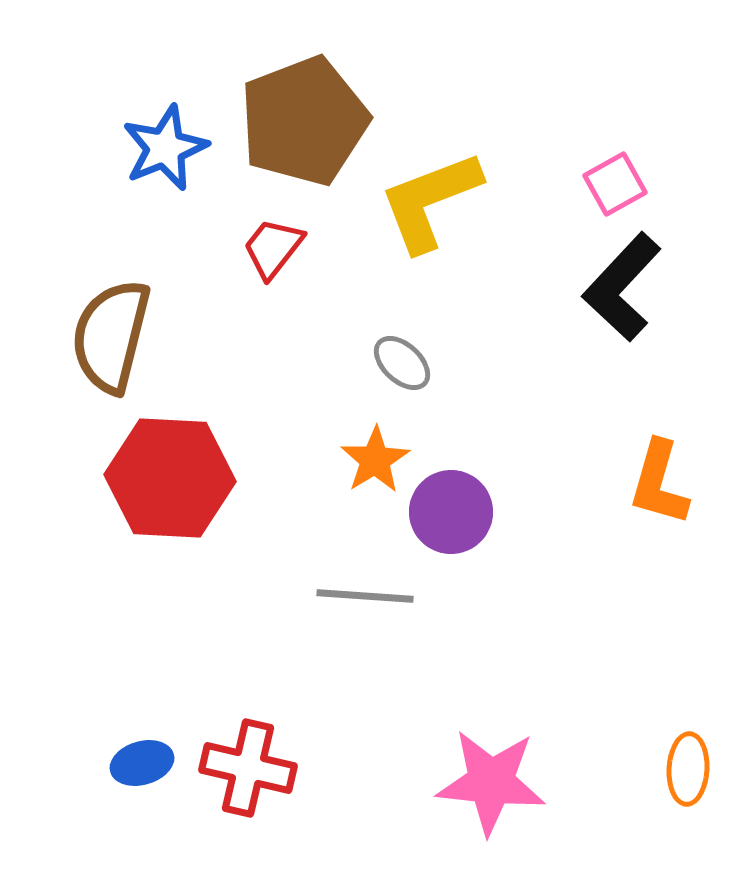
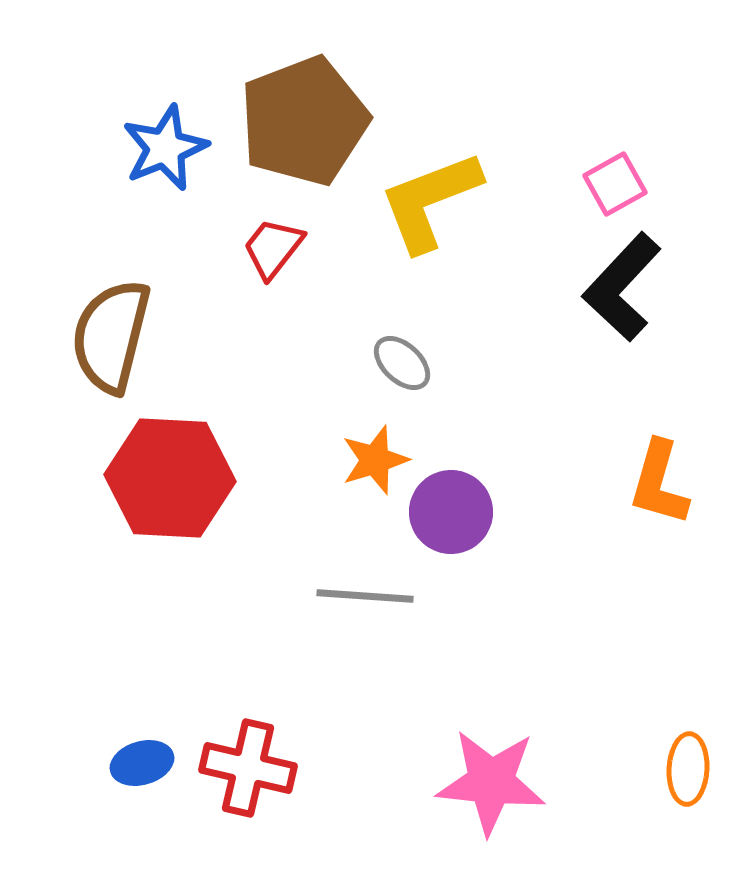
orange star: rotated 14 degrees clockwise
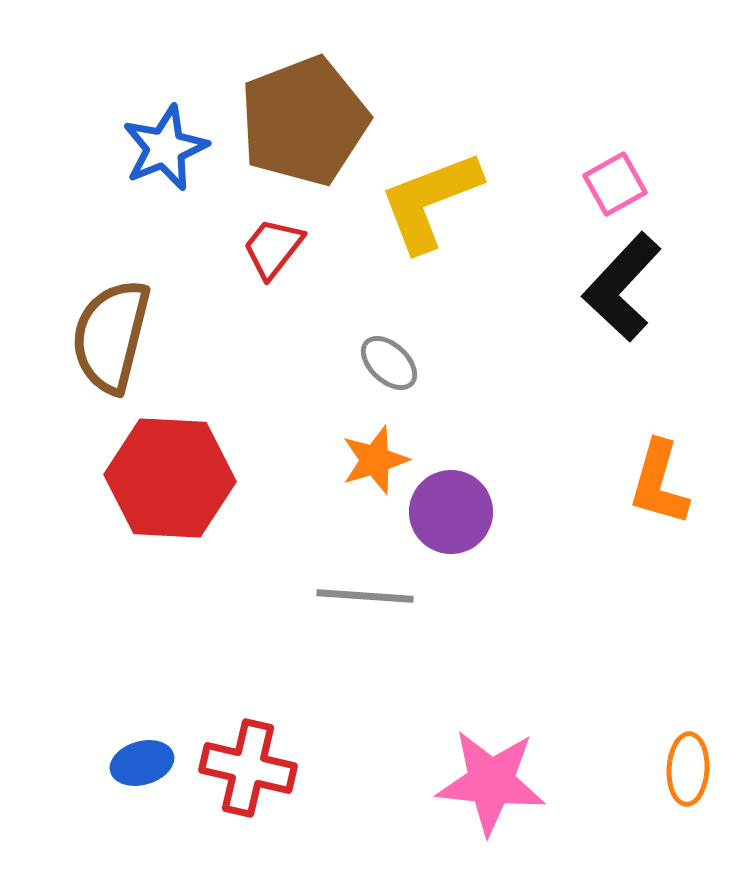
gray ellipse: moved 13 px left
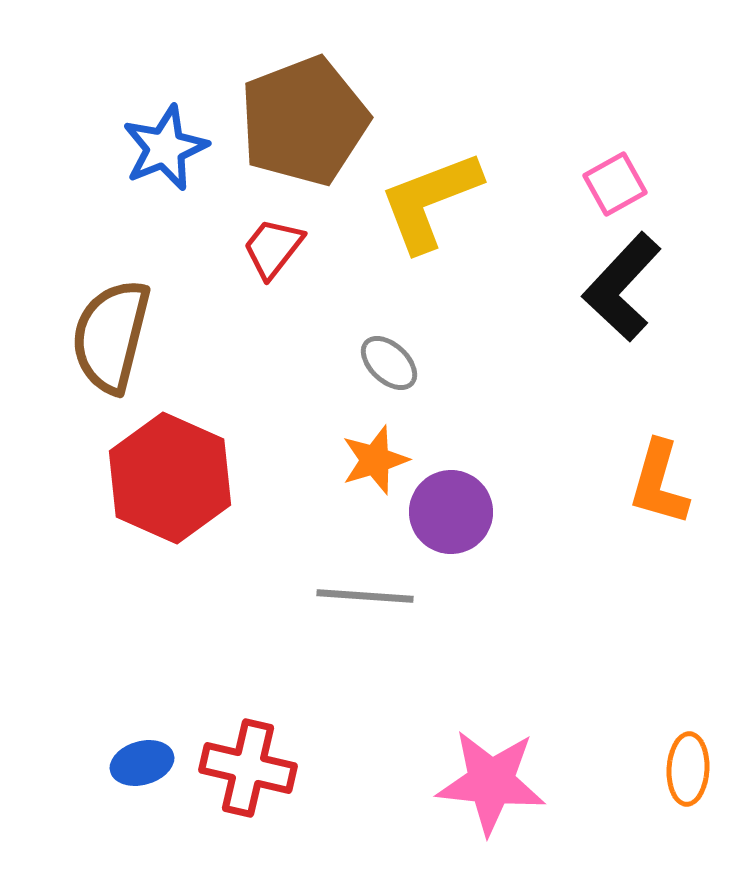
red hexagon: rotated 21 degrees clockwise
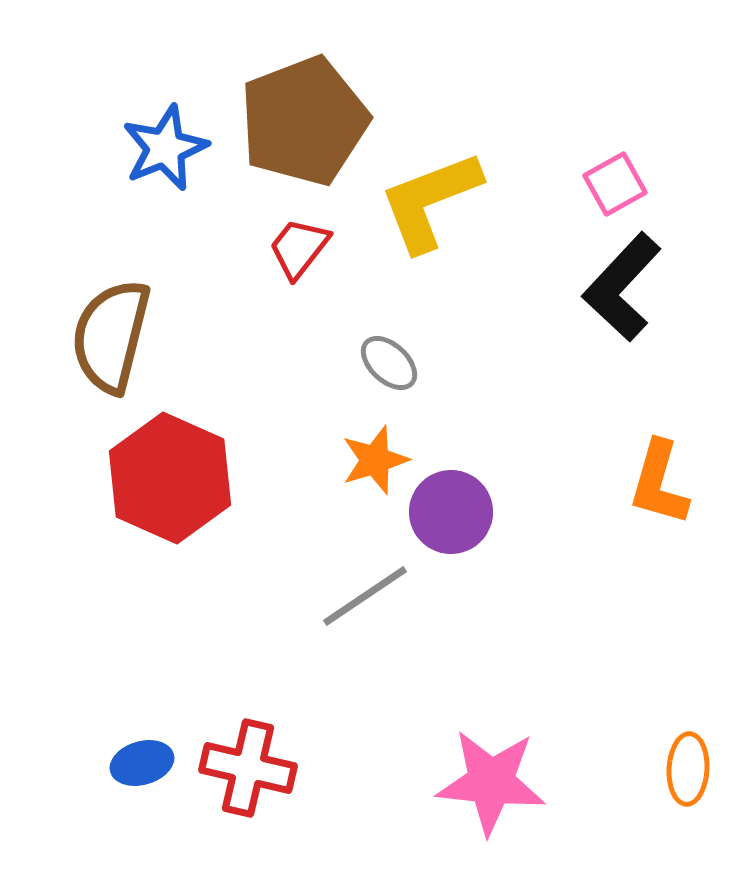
red trapezoid: moved 26 px right
gray line: rotated 38 degrees counterclockwise
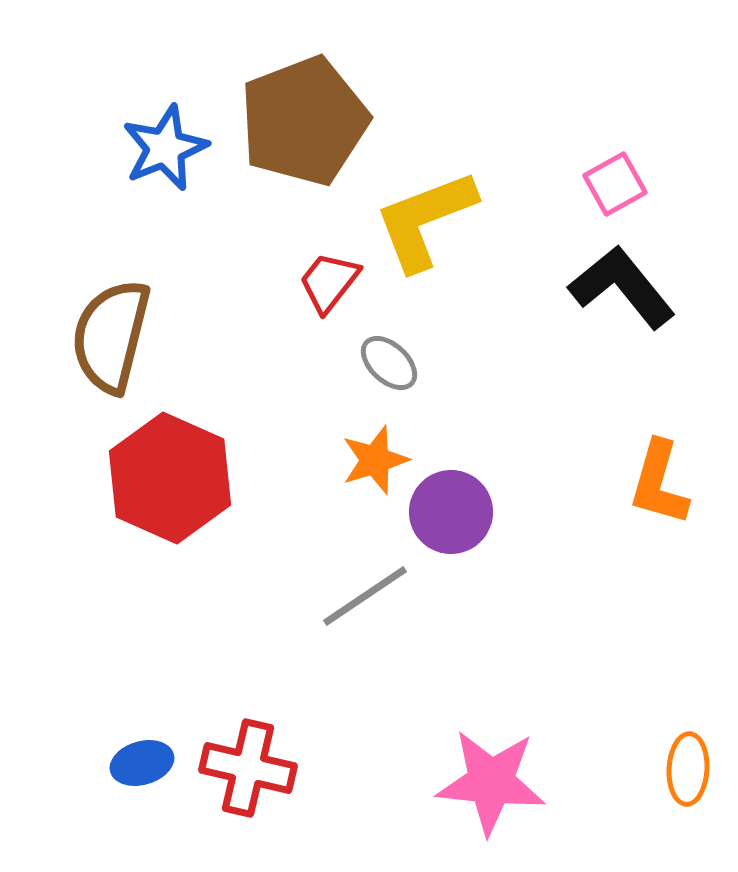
yellow L-shape: moved 5 px left, 19 px down
red trapezoid: moved 30 px right, 34 px down
black L-shape: rotated 98 degrees clockwise
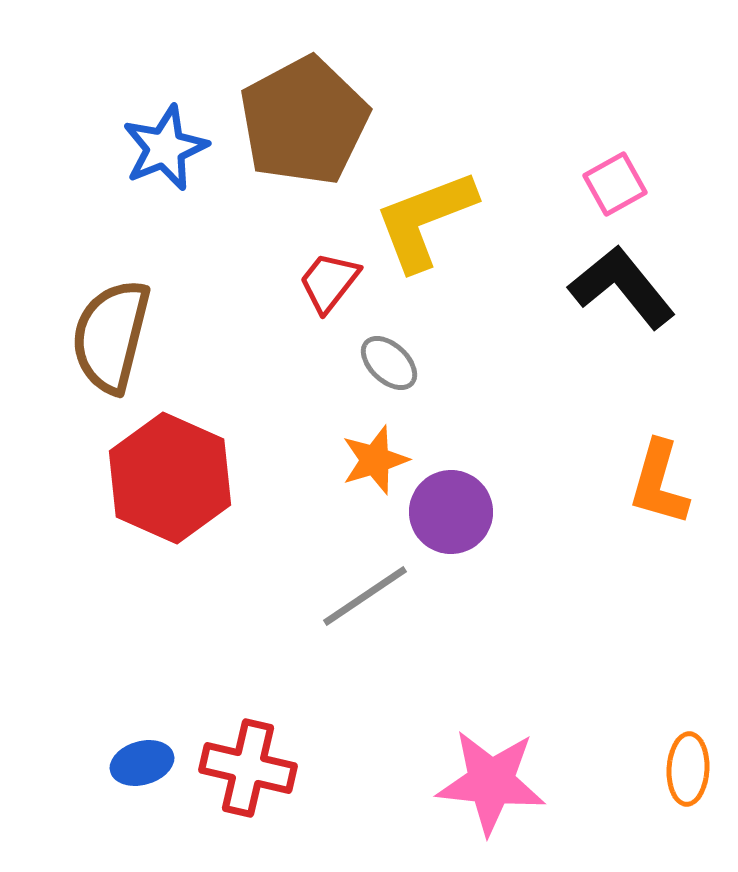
brown pentagon: rotated 7 degrees counterclockwise
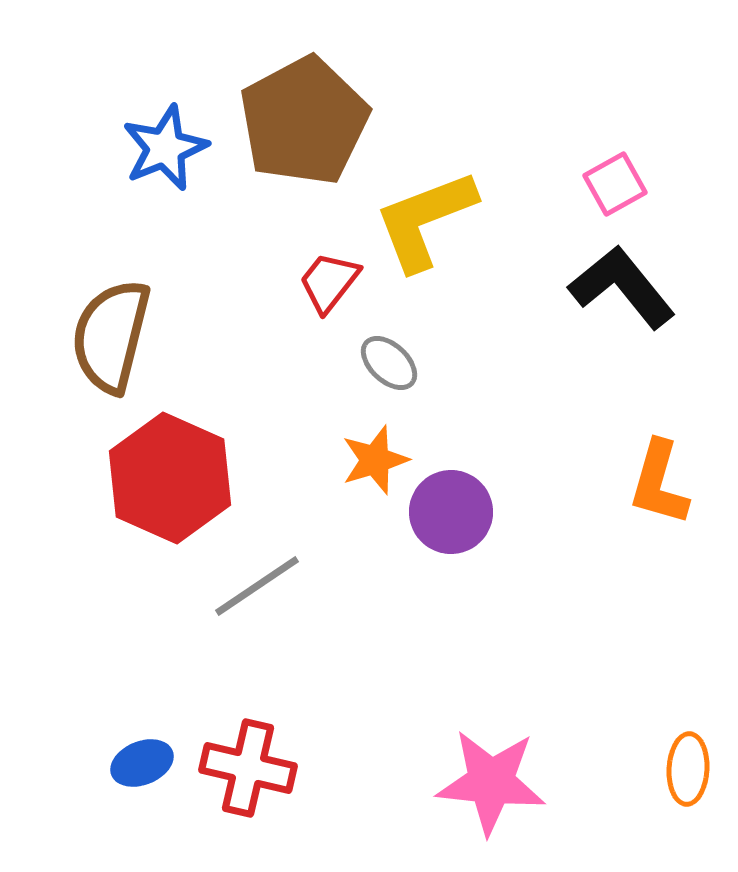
gray line: moved 108 px left, 10 px up
blue ellipse: rotated 6 degrees counterclockwise
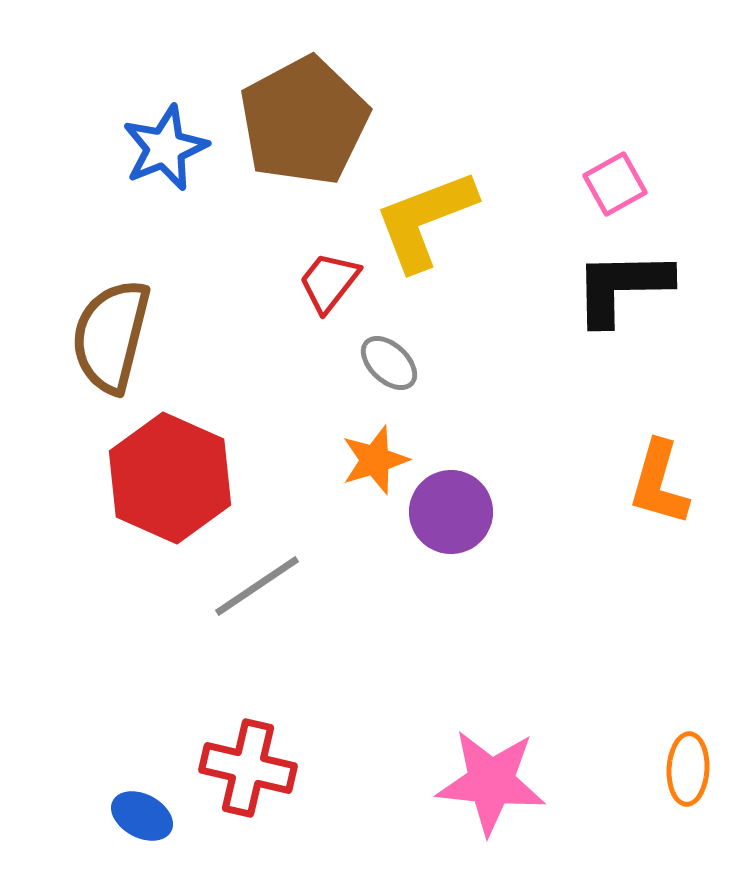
black L-shape: rotated 52 degrees counterclockwise
blue ellipse: moved 53 px down; rotated 50 degrees clockwise
